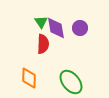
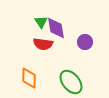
purple circle: moved 5 px right, 14 px down
red semicircle: rotated 96 degrees clockwise
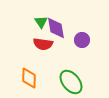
purple circle: moved 3 px left, 2 px up
